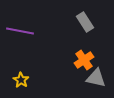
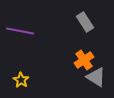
gray triangle: moved 1 px up; rotated 20 degrees clockwise
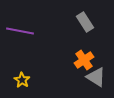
yellow star: moved 1 px right
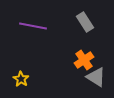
purple line: moved 13 px right, 5 px up
yellow star: moved 1 px left, 1 px up
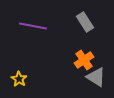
yellow star: moved 2 px left
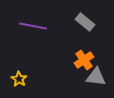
gray rectangle: rotated 18 degrees counterclockwise
gray triangle: rotated 25 degrees counterclockwise
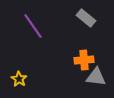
gray rectangle: moved 1 px right, 4 px up
purple line: rotated 44 degrees clockwise
orange cross: rotated 30 degrees clockwise
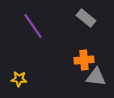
yellow star: rotated 28 degrees counterclockwise
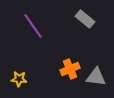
gray rectangle: moved 1 px left, 1 px down
orange cross: moved 14 px left, 9 px down; rotated 18 degrees counterclockwise
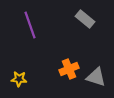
purple line: moved 3 px left, 1 px up; rotated 16 degrees clockwise
orange cross: moved 1 px left
gray triangle: rotated 10 degrees clockwise
